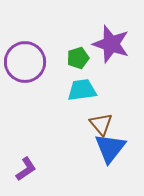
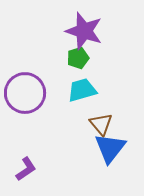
purple star: moved 27 px left, 13 px up
purple circle: moved 31 px down
cyan trapezoid: rotated 8 degrees counterclockwise
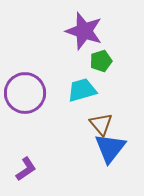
green pentagon: moved 23 px right, 3 px down
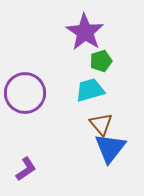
purple star: moved 1 px right, 1 px down; rotated 15 degrees clockwise
cyan trapezoid: moved 8 px right
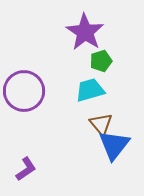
purple circle: moved 1 px left, 2 px up
blue triangle: moved 4 px right, 3 px up
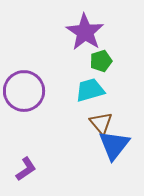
brown triangle: moved 1 px up
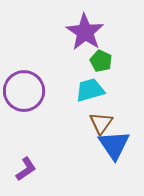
green pentagon: rotated 30 degrees counterclockwise
brown triangle: rotated 15 degrees clockwise
blue triangle: rotated 12 degrees counterclockwise
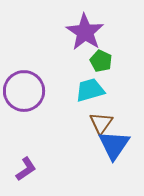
blue triangle: rotated 8 degrees clockwise
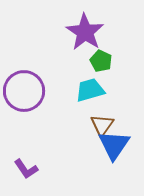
brown triangle: moved 1 px right, 2 px down
purple L-shape: rotated 90 degrees clockwise
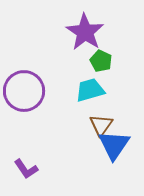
brown triangle: moved 1 px left
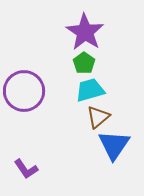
green pentagon: moved 17 px left, 2 px down; rotated 10 degrees clockwise
brown triangle: moved 3 px left, 8 px up; rotated 15 degrees clockwise
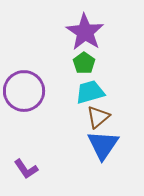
cyan trapezoid: moved 2 px down
blue triangle: moved 11 px left
